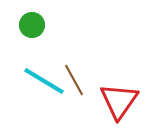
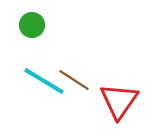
brown line: rotated 28 degrees counterclockwise
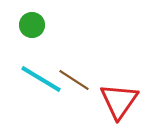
cyan line: moved 3 px left, 2 px up
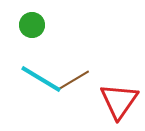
brown line: rotated 64 degrees counterclockwise
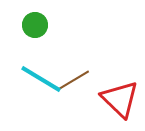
green circle: moved 3 px right
red triangle: moved 1 px right, 2 px up; rotated 21 degrees counterclockwise
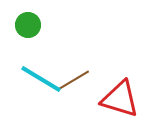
green circle: moved 7 px left
red triangle: rotated 27 degrees counterclockwise
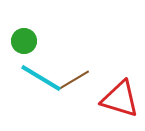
green circle: moved 4 px left, 16 px down
cyan line: moved 1 px up
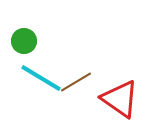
brown line: moved 2 px right, 2 px down
red triangle: rotated 18 degrees clockwise
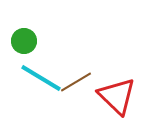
red triangle: moved 3 px left, 3 px up; rotated 9 degrees clockwise
